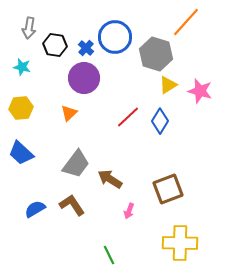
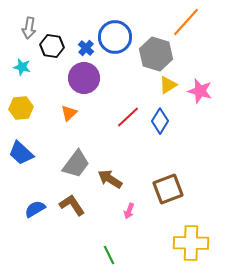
black hexagon: moved 3 px left, 1 px down
yellow cross: moved 11 px right
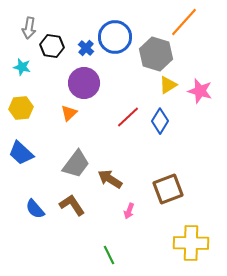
orange line: moved 2 px left
purple circle: moved 5 px down
blue semicircle: rotated 100 degrees counterclockwise
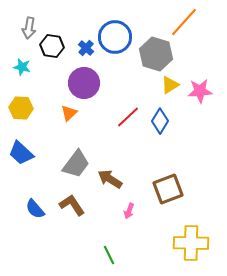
yellow triangle: moved 2 px right
pink star: rotated 20 degrees counterclockwise
yellow hexagon: rotated 10 degrees clockwise
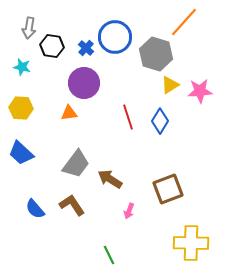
orange triangle: rotated 36 degrees clockwise
red line: rotated 65 degrees counterclockwise
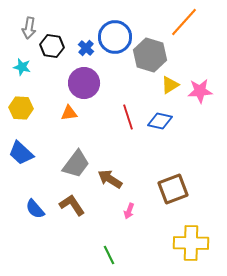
gray hexagon: moved 6 px left, 1 px down
blue diamond: rotated 70 degrees clockwise
brown square: moved 5 px right
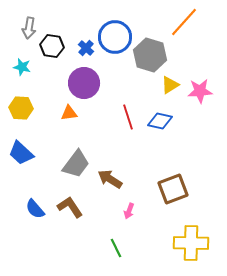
brown L-shape: moved 2 px left, 2 px down
green line: moved 7 px right, 7 px up
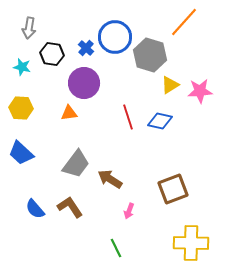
black hexagon: moved 8 px down
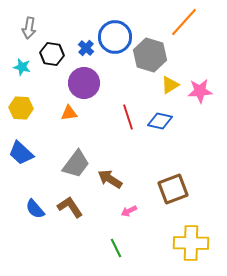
pink arrow: rotated 42 degrees clockwise
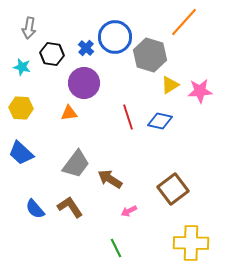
brown square: rotated 16 degrees counterclockwise
